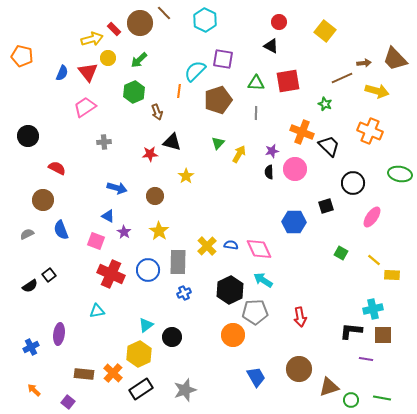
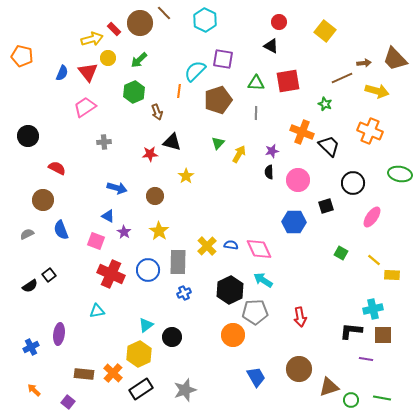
pink circle at (295, 169): moved 3 px right, 11 px down
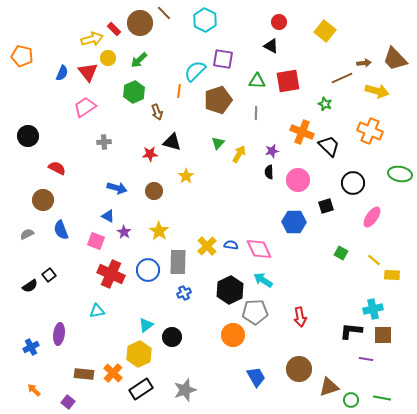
green triangle at (256, 83): moved 1 px right, 2 px up
brown circle at (155, 196): moved 1 px left, 5 px up
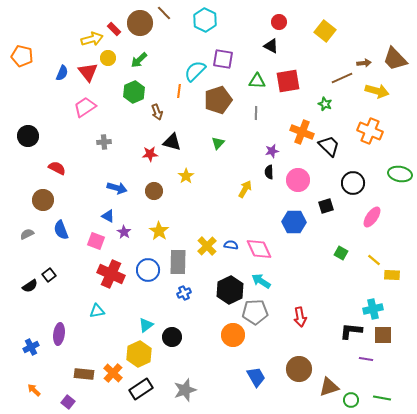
yellow arrow at (239, 154): moved 6 px right, 35 px down
cyan arrow at (263, 280): moved 2 px left, 1 px down
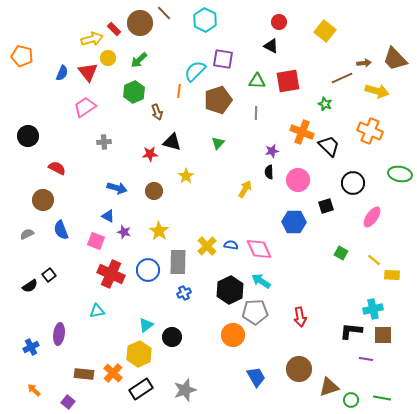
purple star at (124, 232): rotated 16 degrees counterclockwise
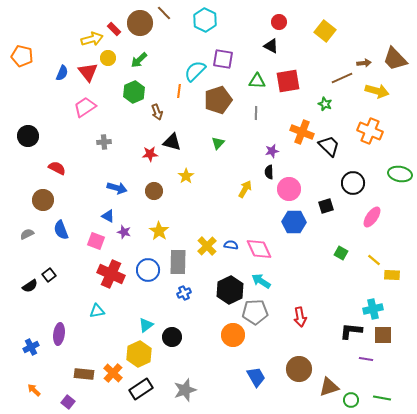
pink circle at (298, 180): moved 9 px left, 9 px down
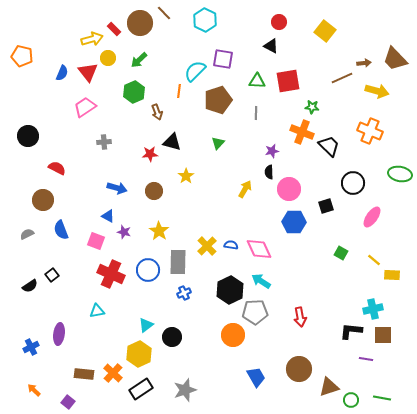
green star at (325, 104): moved 13 px left, 3 px down; rotated 16 degrees counterclockwise
black square at (49, 275): moved 3 px right
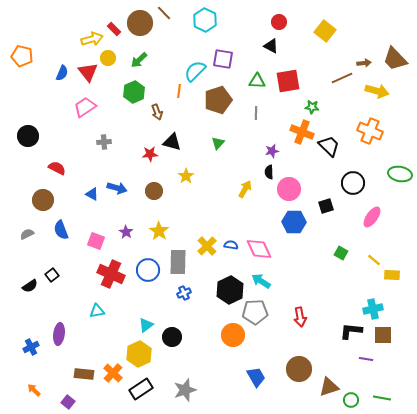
blue triangle at (108, 216): moved 16 px left, 22 px up
purple star at (124, 232): moved 2 px right; rotated 16 degrees clockwise
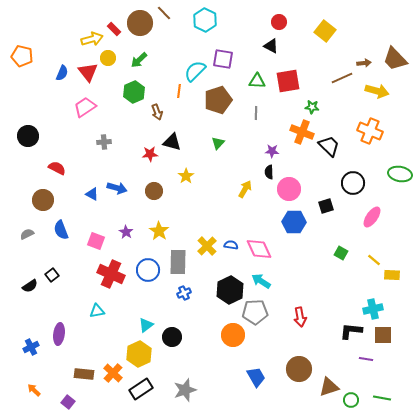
purple star at (272, 151): rotated 16 degrees clockwise
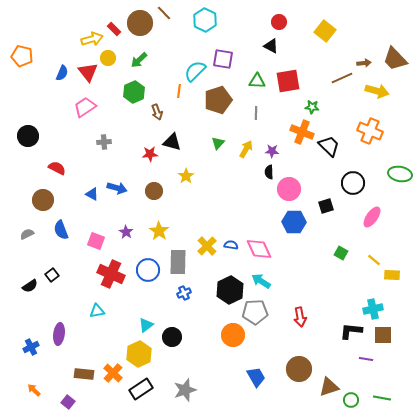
yellow arrow at (245, 189): moved 1 px right, 40 px up
